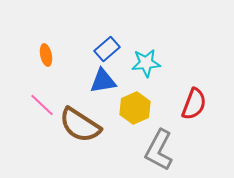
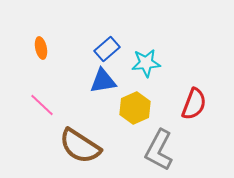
orange ellipse: moved 5 px left, 7 px up
brown semicircle: moved 21 px down
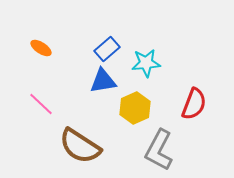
orange ellipse: rotated 45 degrees counterclockwise
pink line: moved 1 px left, 1 px up
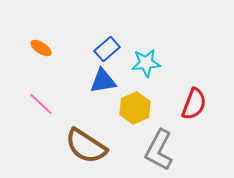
brown semicircle: moved 6 px right
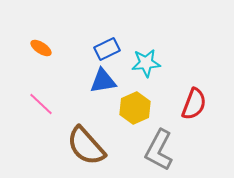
blue rectangle: rotated 15 degrees clockwise
brown semicircle: rotated 15 degrees clockwise
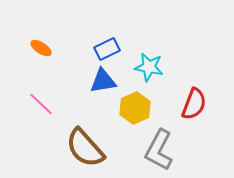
cyan star: moved 3 px right, 4 px down; rotated 16 degrees clockwise
brown semicircle: moved 1 px left, 2 px down
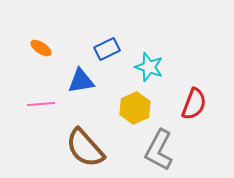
cyan star: rotated 8 degrees clockwise
blue triangle: moved 22 px left
pink line: rotated 48 degrees counterclockwise
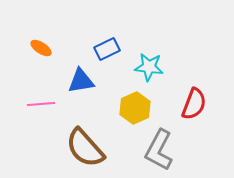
cyan star: rotated 12 degrees counterclockwise
